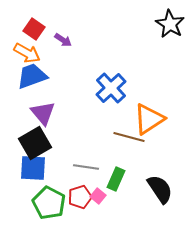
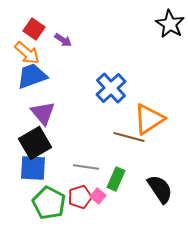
orange arrow: rotated 12 degrees clockwise
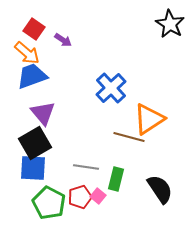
green rectangle: rotated 10 degrees counterclockwise
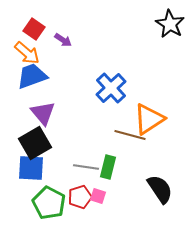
brown line: moved 1 px right, 2 px up
blue square: moved 2 px left
green rectangle: moved 8 px left, 12 px up
pink square: rotated 21 degrees counterclockwise
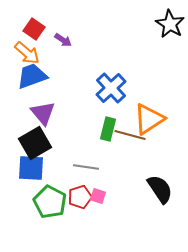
green rectangle: moved 38 px up
green pentagon: moved 1 px right, 1 px up
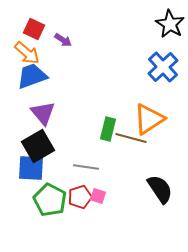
red square: rotated 10 degrees counterclockwise
blue cross: moved 52 px right, 21 px up
brown line: moved 1 px right, 3 px down
black square: moved 3 px right, 3 px down
green pentagon: moved 2 px up
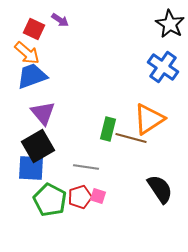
purple arrow: moved 3 px left, 20 px up
blue cross: rotated 12 degrees counterclockwise
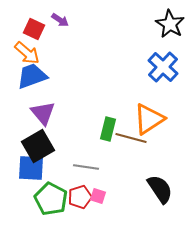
blue cross: rotated 8 degrees clockwise
green pentagon: moved 1 px right, 1 px up
